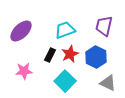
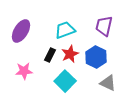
purple ellipse: rotated 15 degrees counterclockwise
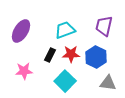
red star: moved 1 px right; rotated 24 degrees clockwise
gray triangle: rotated 18 degrees counterclockwise
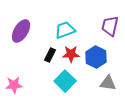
purple trapezoid: moved 6 px right
pink star: moved 10 px left, 14 px down
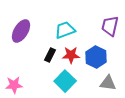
red star: moved 1 px down
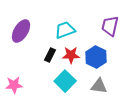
gray triangle: moved 9 px left, 3 px down
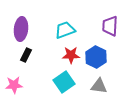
purple trapezoid: rotated 10 degrees counterclockwise
purple ellipse: moved 2 px up; rotated 25 degrees counterclockwise
black rectangle: moved 24 px left
cyan square: moved 1 px left, 1 px down; rotated 10 degrees clockwise
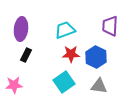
red star: moved 1 px up
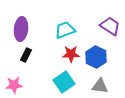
purple trapezoid: rotated 120 degrees clockwise
gray triangle: moved 1 px right
